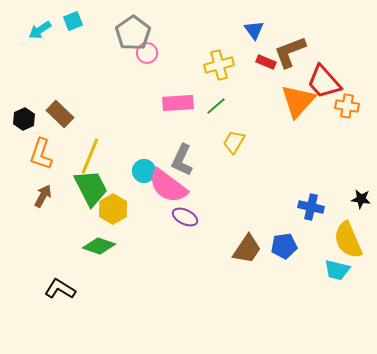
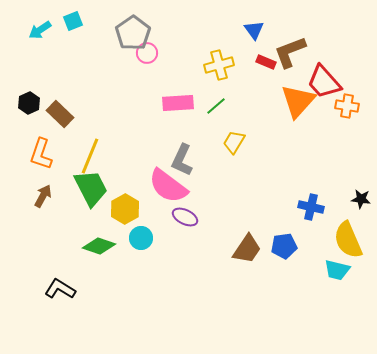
black hexagon: moved 5 px right, 16 px up
cyan circle: moved 3 px left, 67 px down
yellow hexagon: moved 12 px right
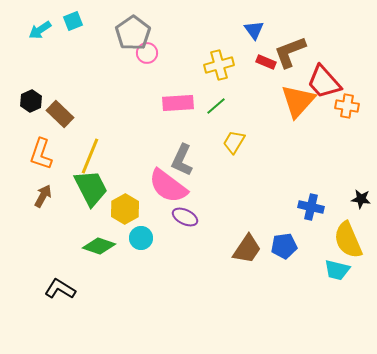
black hexagon: moved 2 px right, 2 px up
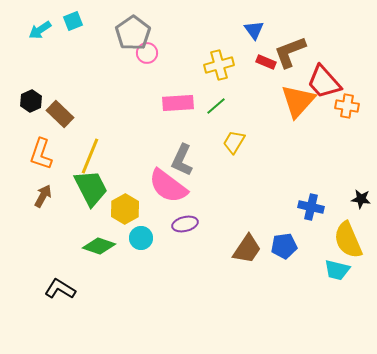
purple ellipse: moved 7 px down; rotated 40 degrees counterclockwise
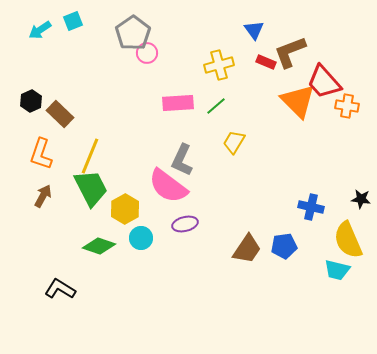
orange triangle: rotated 27 degrees counterclockwise
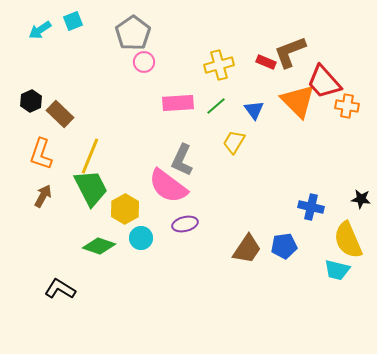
blue triangle: moved 80 px down
pink circle: moved 3 px left, 9 px down
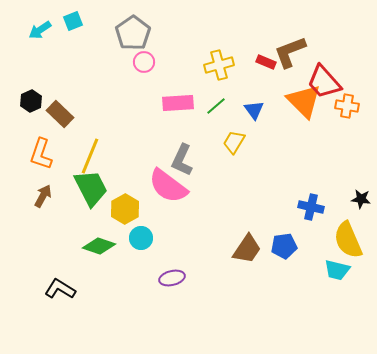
orange triangle: moved 6 px right
purple ellipse: moved 13 px left, 54 px down
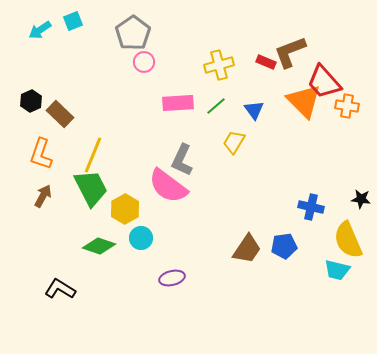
yellow line: moved 3 px right, 1 px up
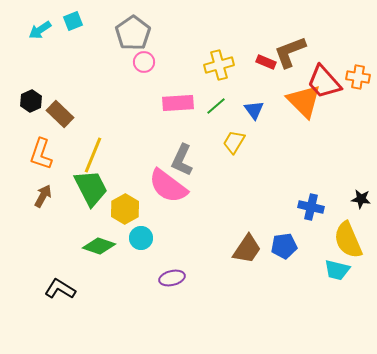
orange cross: moved 11 px right, 29 px up
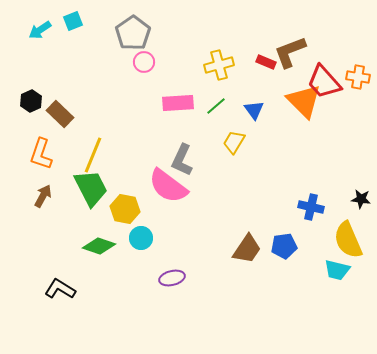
yellow hexagon: rotated 20 degrees counterclockwise
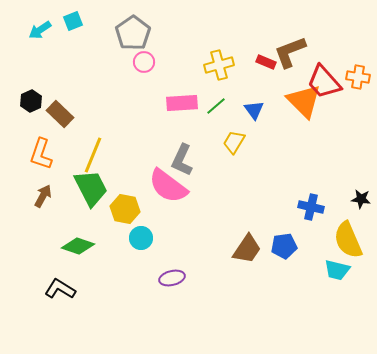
pink rectangle: moved 4 px right
green diamond: moved 21 px left
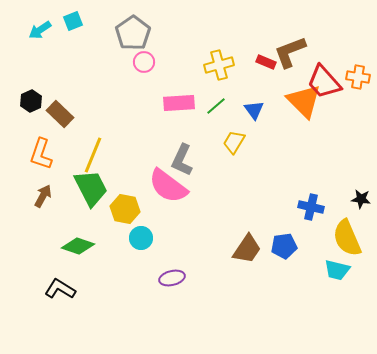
pink rectangle: moved 3 px left
yellow semicircle: moved 1 px left, 2 px up
